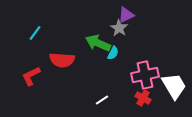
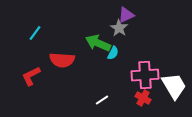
pink cross: rotated 8 degrees clockwise
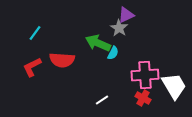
red L-shape: moved 1 px right, 9 px up
